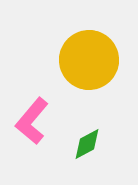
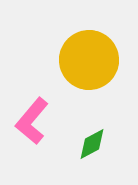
green diamond: moved 5 px right
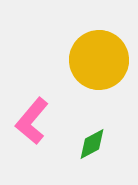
yellow circle: moved 10 px right
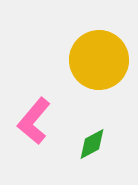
pink L-shape: moved 2 px right
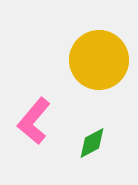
green diamond: moved 1 px up
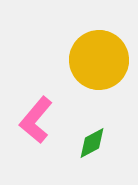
pink L-shape: moved 2 px right, 1 px up
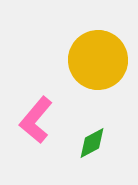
yellow circle: moved 1 px left
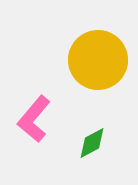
pink L-shape: moved 2 px left, 1 px up
